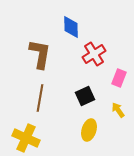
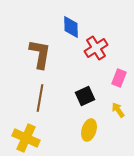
red cross: moved 2 px right, 6 px up
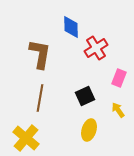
yellow cross: rotated 16 degrees clockwise
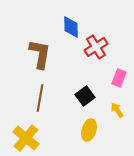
red cross: moved 1 px up
black square: rotated 12 degrees counterclockwise
yellow arrow: moved 1 px left
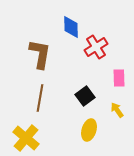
pink rectangle: rotated 24 degrees counterclockwise
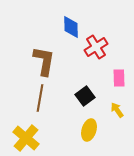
brown L-shape: moved 4 px right, 7 px down
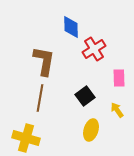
red cross: moved 2 px left, 2 px down
yellow ellipse: moved 2 px right
yellow cross: rotated 24 degrees counterclockwise
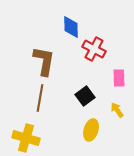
red cross: rotated 30 degrees counterclockwise
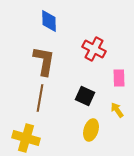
blue diamond: moved 22 px left, 6 px up
black square: rotated 30 degrees counterclockwise
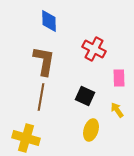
brown line: moved 1 px right, 1 px up
